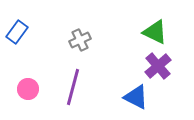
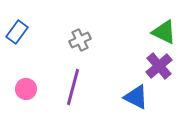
green triangle: moved 9 px right
purple cross: moved 1 px right
pink circle: moved 2 px left
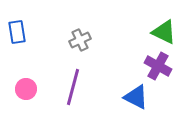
blue rectangle: rotated 45 degrees counterclockwise
purple cross: moved 1 px left; rotated 20 degrees counterclockwise
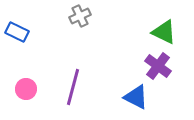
blue rectangle: rotated 55 degrees counterclockwise
gray cross: moved 24 px up
purple cross: rotated 8 degrees clockwise
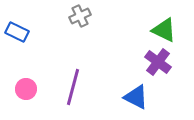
green triangle: moved 2 px up
purple cross: moved 4 px up
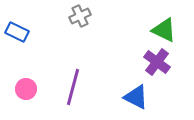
purple cross: moved 1 px left
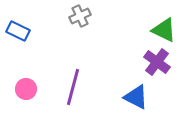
blue rectangle: moved 1 px right, 1 px up
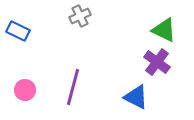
pink circle: moved 1 px left, 1 px down
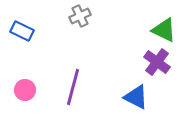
blue rectangle: moved 4 px right
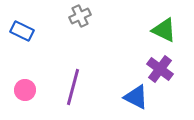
purple cross: moved 3 px right, 7 px down
